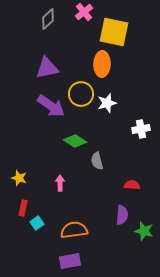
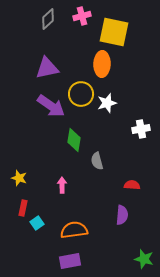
pink cross: moved 2 px left, 4 px down; rotated 24 degrees clockwise
green diamond: moved 1 px left, 1 px up; rotated 65 degrees clockwise
pink arrow: moved 2 px right, 2 px down
green star: moved 28 px down
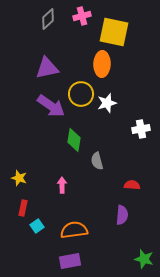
cyan square: moved 3 px down
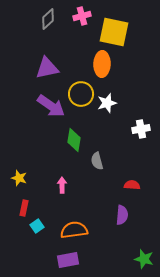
red rectangle: moved 1 px right
purple rectangle: moved 2 px left, 1 px up
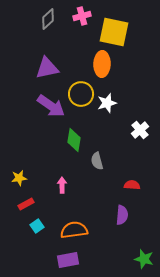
white cross: moved 1 px left, 1 px down; rotated 30 degrees counterclockwise
yellow star: rotated 28 degrees counterclockwise
red rectangle: moved 2 px right, 4 px up; rotated 49 degrees clockwise
